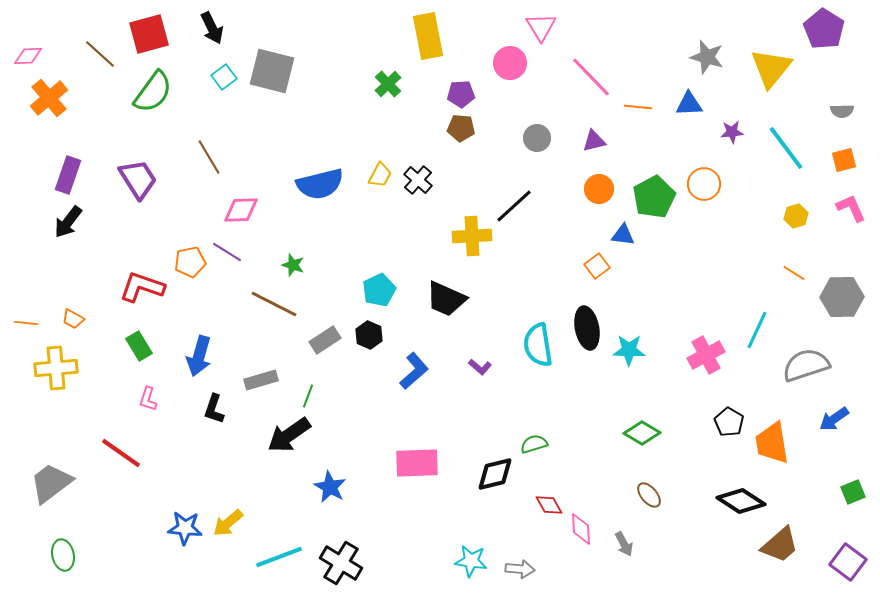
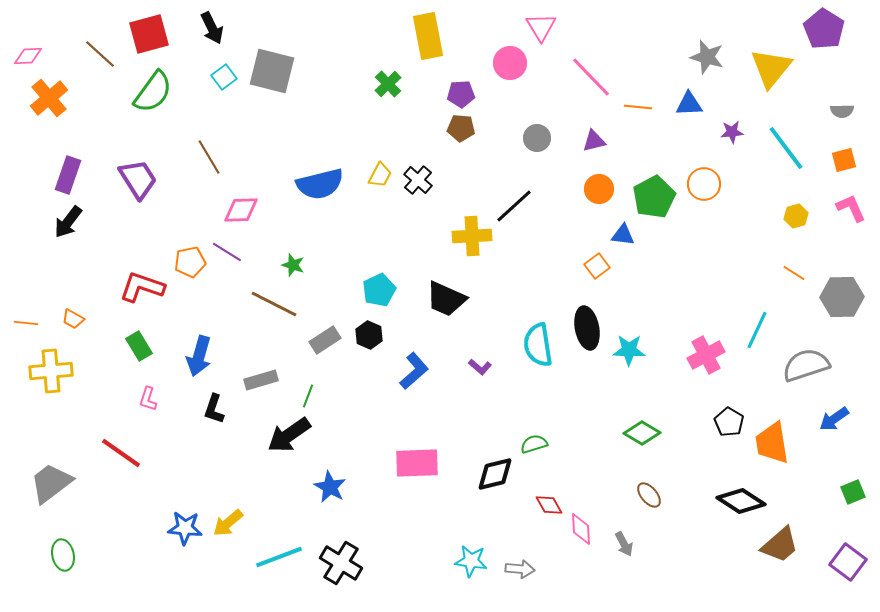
yellow cross at (56, 368): moved 5 px left, 3 px down
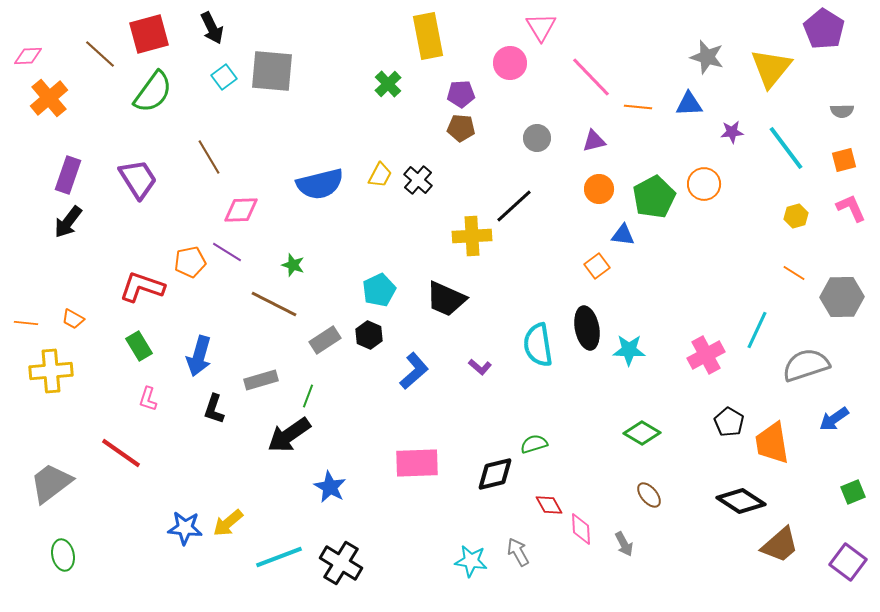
gray square at (272, 71): rotated 9 degrees counterclockwise
gray arrow at (520, 569): moved 2 px left, 17 px up; rotated 124 degrees counterclockwise
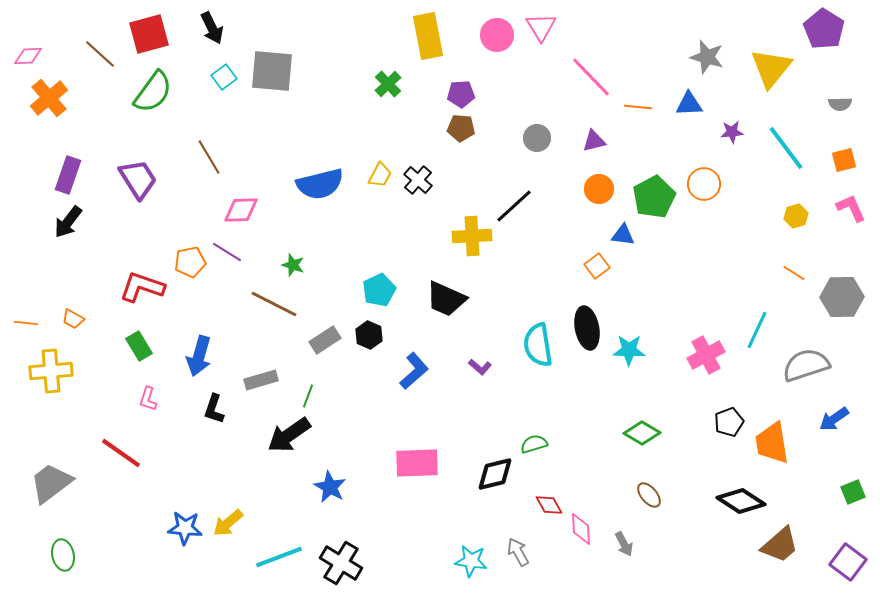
pink circle at (510, 63): moved 13 px left, 28 px up
gray semicircle at (842, 111): moved 2 px left, 7 px up
black pentagon at (729, 422): rotated 20 degrees clockwise
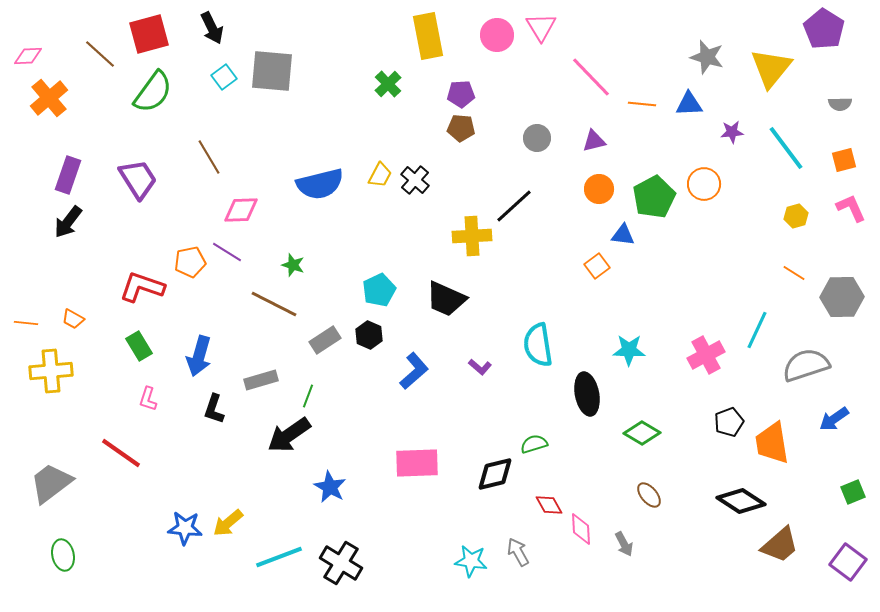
orange line at (638, 107): moved 4 px right, 3 px up
black cross at (418, 180): moved 3 px left
black ellipse at (587, 328): moved 66 px down
